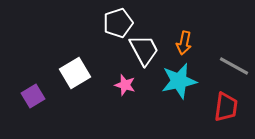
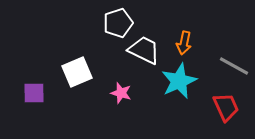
white trapezoid: rotated 36 degrees counterclockwise
white square: moved 2 px right, 1 px up; rotated 8 degrees clockwise
cyan star: rotated 12 degrees counterclockwise
pink star: moved 4 px left, 8 px down
purple square: moved 1 px right, 3 px up; rotated 30 degrees clockwise
red trapezoid: rotated 32 degrees counterclockwise
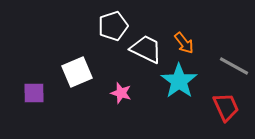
white pentagon: moved 5 px left, 3 px down
orange arrow: rotated 50 degrees counterclockwise
white trapezoid: moved 2 px right, 1 px up
cyan star: rotated 12 degrees counterclockwise
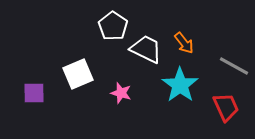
white pentagon: rotated 20 degrees counterclockwise
white square: moved 1 px right, 2 px down
cyan star: moved 1 px right, 4 px down
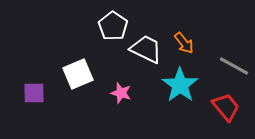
red trapezoid: rotated 16 degrees counterclockwise
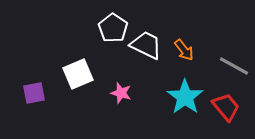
white pentagon: moved 2 px down
orange arrow: moved 7 px down
white trapezoid: moved 4 px up
cyan star: moved 5 px right, 12 px down
purple square: rotated 10 degrees counterclockwise
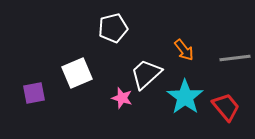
white pentagon: rotated 24 degrees clockwise
white trapezoid: moved 29 px down; rotated 68 degrees counterclockwise
gray line: moved 1 px right, 8 px up; rotated 36 degrees counterclockwise
white square: moved 1 px left, 1 px up
pink star: moved 1 px right, 5 px down
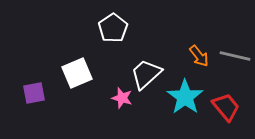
white pentagon: rotated 20 degrees counterclockwise
orange arrow: moved 15 px right, 6 px down
gray line: moved 2 px up; rotated 20 degrees clockwise
